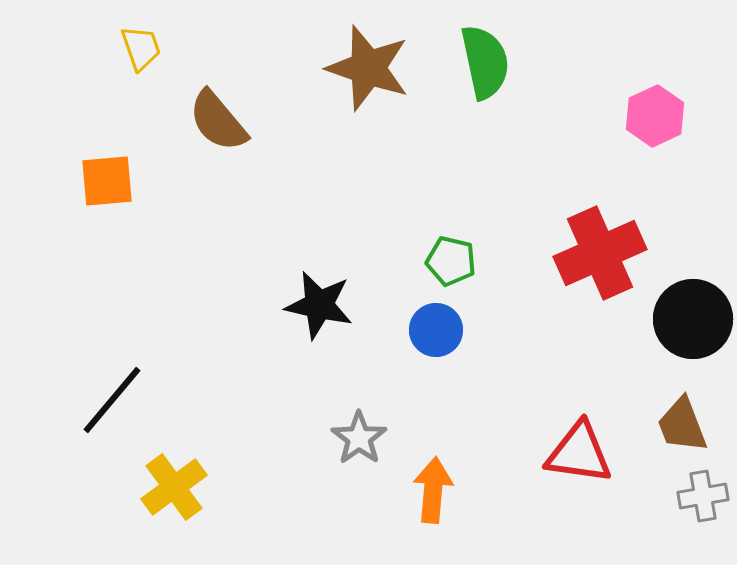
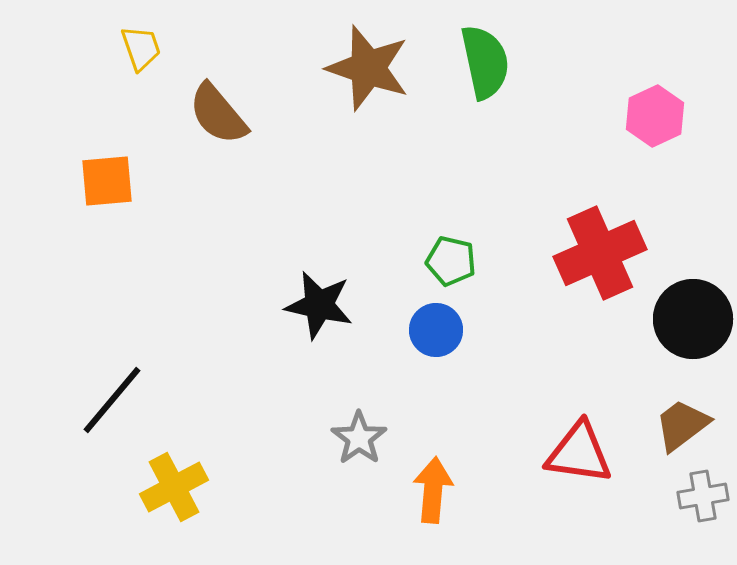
brown semicircle: moved 7 px up
brown trapezoid: rotated 74 degrees clockwise
yellow cross: rotated 8 degrees clockwise
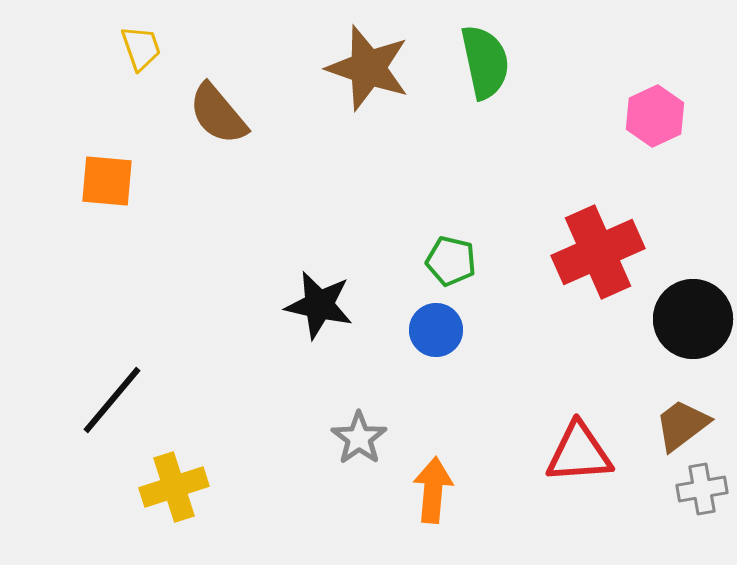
orange square: rotated 10 degrees clockwise
red cross: moved 2 px left, 1 px up
red triangle: rotated 12 degrees counterclockwise
yellow cross: rotated 10 degrees clockwise
gray cross: moved 1 px left, 7 px up
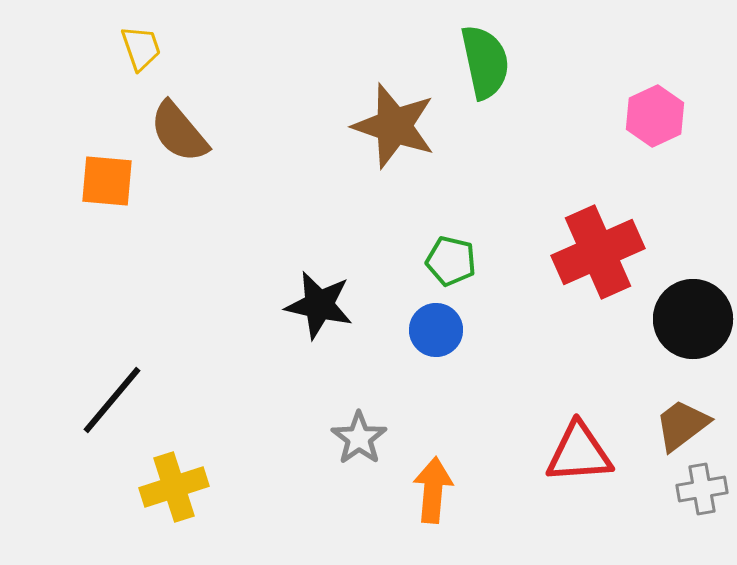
brown star: moved 26 px right, 58 px down
brown semicircle: moved 39 px left, 18 px down
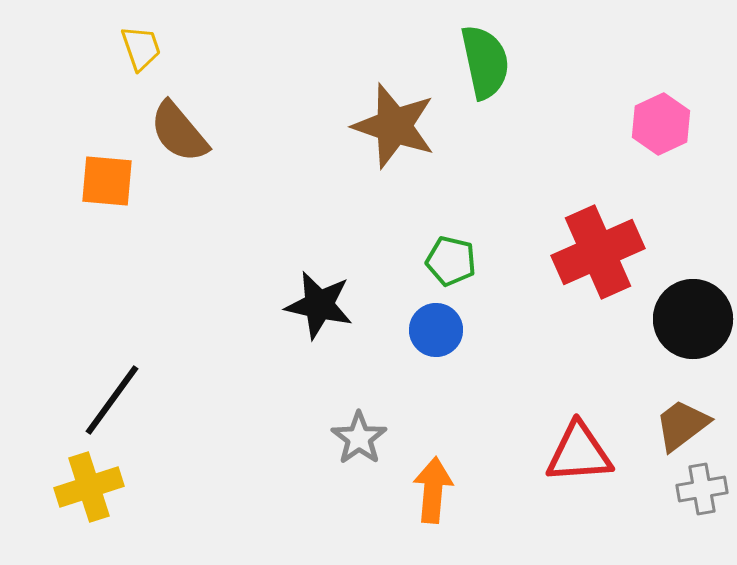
pink hexagon: moved 6 px right, 8 px down
black line: rotated 4 degrees counterclockwise
yellow cross: moved 85 px left
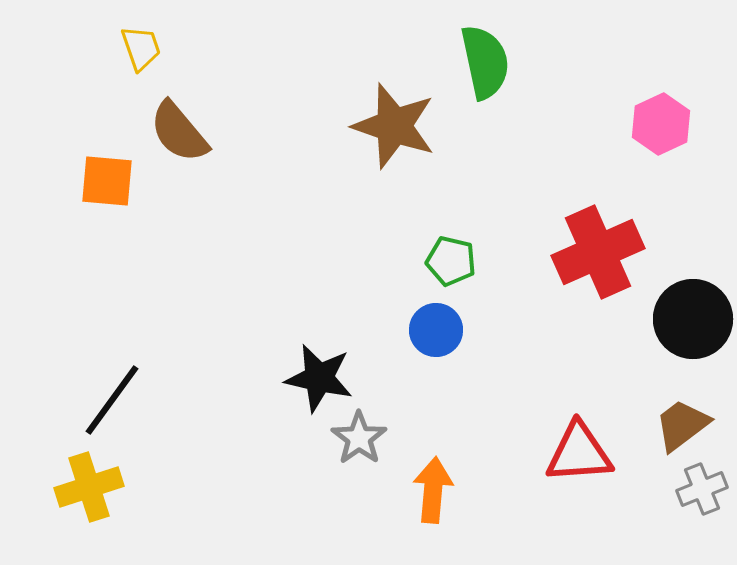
black star: moved 73 px down
gray cross: rotated 12 degrees counterclockwise
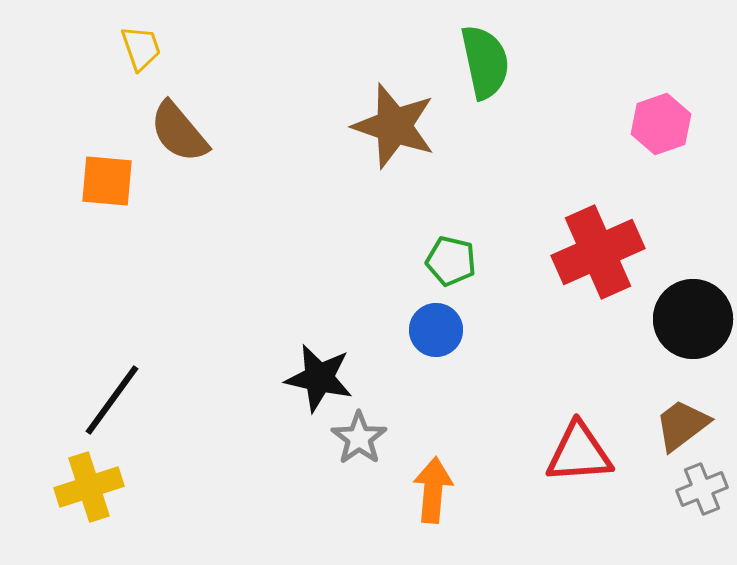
pink hexagon: rotated 6 degrees clockwise
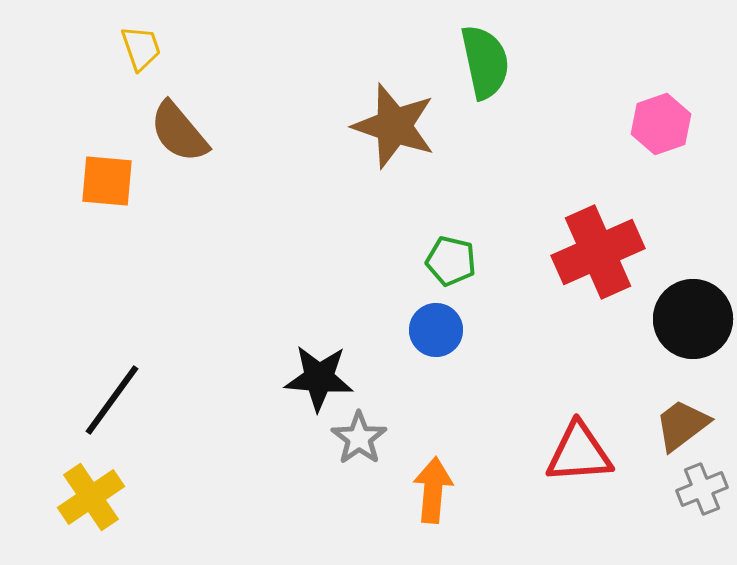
black star: rotated 8 degrees counterclockwise
yellow cross: moved 2 px right, 10 px down; rotated 16 degrees counterclockwise
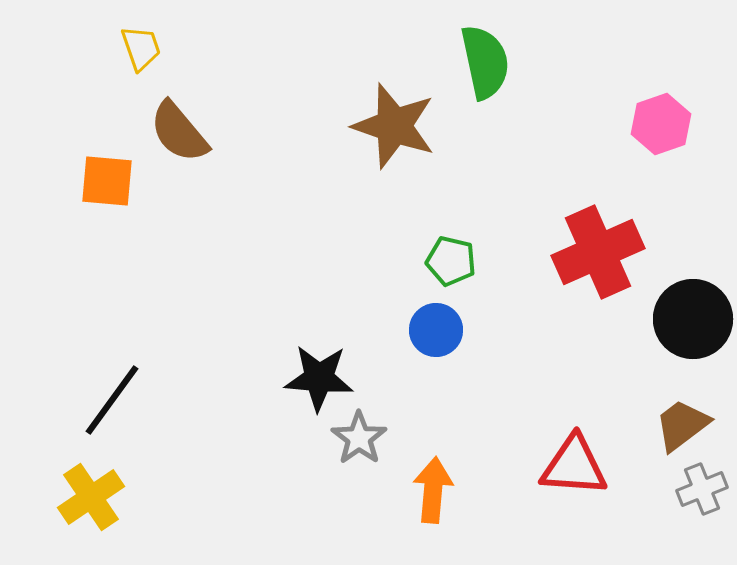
red triangle: moved 5 px left, 13 px down; rotated 8 degrees clockwise
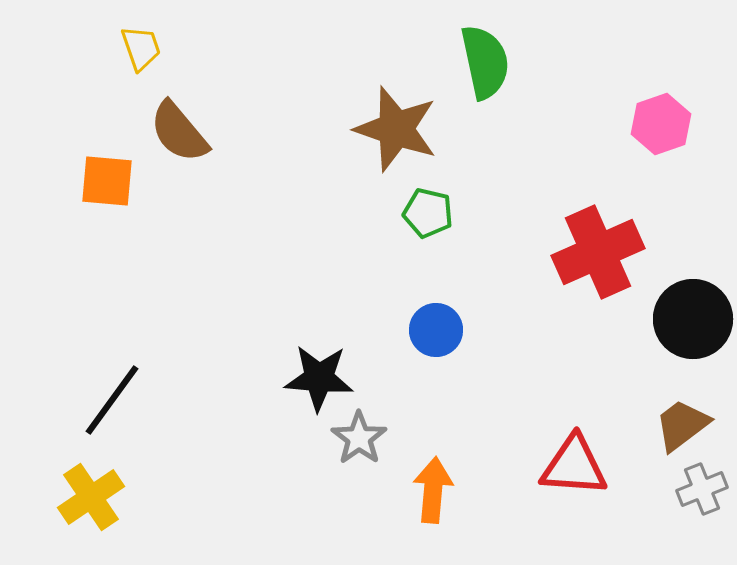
brown star: moved 2 px right, 3 px down
green pentagon: moved 23 px left, 48 px up
